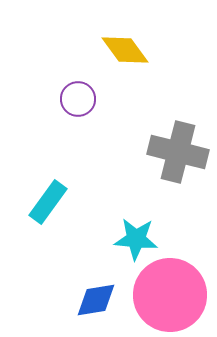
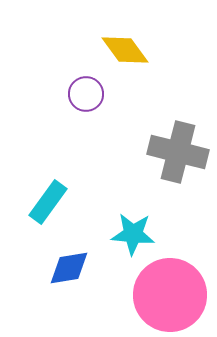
purple circle: moved 8 px right, 5 px up
cyan star: moved 3 px left, 5 px up
blue diamond: moved 27 px left, 32 px up
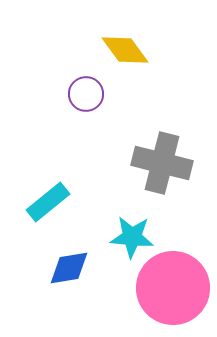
gray cross: moved 16 px left, 11 px down
cyan rectangle: rotated 15 degrees clockwise
cyan star: moved 1 px left, 3 px down
pink circle: moved 3 px right, 7 px up
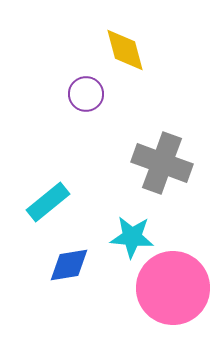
yellow diamond: rotated 21 degrees clockwise
gray cross: rotated 6 degrees clockwise
blue diamond: moved 3 px up
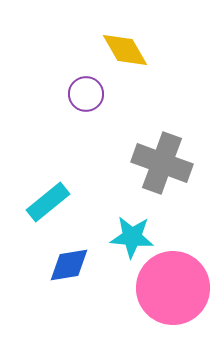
yellow diamond: rotated 15 degrees counterclockwise
